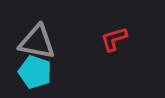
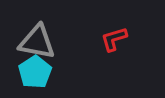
cyan pentagon: rotated 20 degrees clockwise
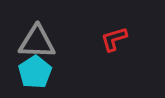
gray triangle: rotated 9 degrees counterclockwise
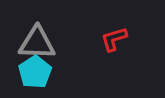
gray triangle: moved 1 px down
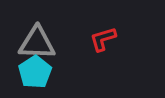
red L-shape: moved 11 px left
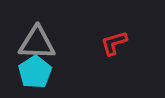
red L-shape: moved 11 px right, 4 px down
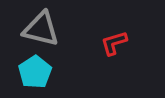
gray triangle: moved 4 px right, 14 px up; rotated 12 degrees clockwise
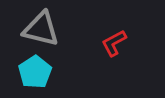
red L-shape: rotated 12 degrees counterclockwise
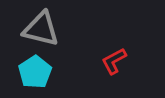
red L-shape: moved 18 px down
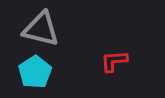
red L-shape: rotated 24 degrees clockwise
